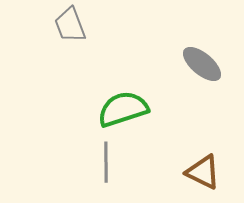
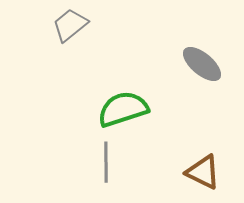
gray trapezoid: rotated 72 degrees clockwise
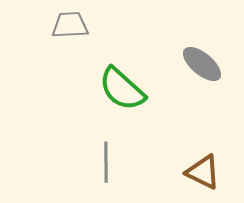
gray trapezoid: rotated 36 degrees clockwise
green semicircle: moved 1 px left, 20 px up; rotated 120 degrees counterclockwise
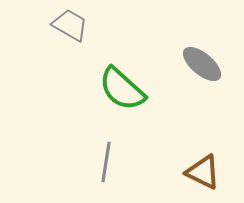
gray trapezoid: rotated 33 degrees clockwise
gray line: rotated 9 degrees clockwise
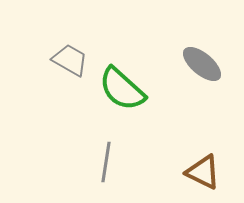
gray trapezoid: moved 35 px down
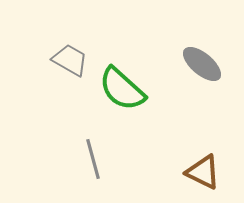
gray line: moved 13 px left, 3 px up; rotated 24 degrees counterclockwise
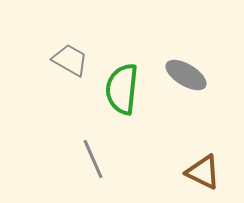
gray ellipse: moved 16 px left, 11 px down; rotated 9 degrees counterclockwise
green semicircle: rotated 54 degrees clockwise
gray line: rotated 9 degrees counterclockwise
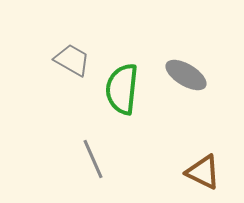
gray trapezoid: moved 2 px right
